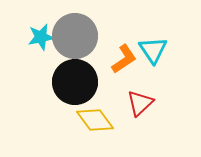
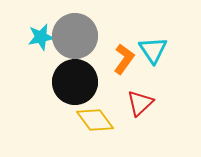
orange L-shape: rotated 20 degrees counterclockwise
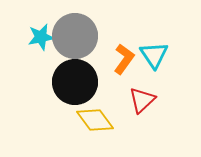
cyan triangle: moved 1 px right, 5 px down
red triangle: moved 2 px right, 3 px up
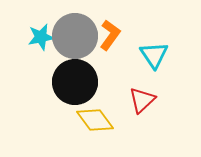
orange L-shape: moved 14 px left, 24 px up
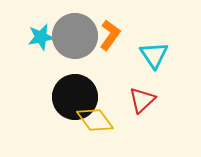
black circle: moved 15 px down
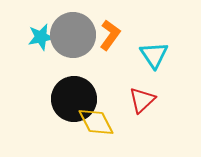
gray circle: moved 2 px left, 1 px up
black circle: moved 1 px left, 2 px down
yellow diamond: moved 1 px right, 2 px down; rotated 9 degrees clockwise
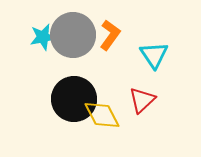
cyan star: moved 2 px right
yellow diamond: moved 6 px right, 7 px up
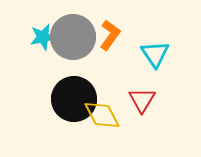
gray circle: moved 2 px down
cyan triangle: moved 1 px right, 1 px up
red triangle: rotated 16 degrees counterclockwise
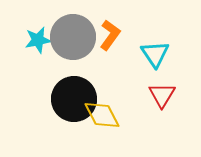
cyan star: moved 5 px left, 3 px down
red triangle: moved 20 px right, 5 px up
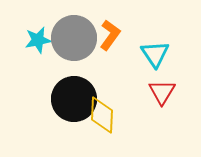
gray circle: moved 1 px right, 1 px down
red triangle: moved 3 px up
yellow diamond: rotated 30 degrees clockwise
